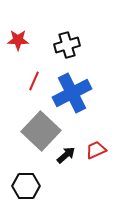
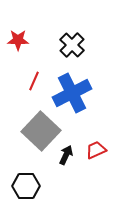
black cross: moved 5 px right; rotated 30 degrees counterclockwise
black arrow: rotated 24 degrees counterclockwise
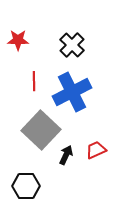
red line: rotated 24 degrees counterclockwise
blue cross: moved 1 px up
gray square: moved 1 px up
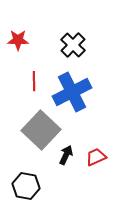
black cross: moved 1 px right
red trapezoid: moved 7 px down
black hexagon: rotated 12 degrees clockwise
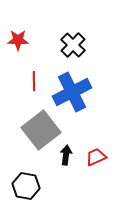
gray square: rotated 9 degrees clockwise
black arrow: rotated 18 degrees counterclockwise
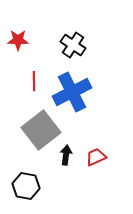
black cross: rotated 10 degrees counterclockwise
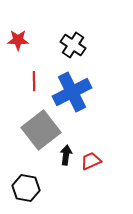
red trapezoid: moved 5 px left, 4 px down
black hexagon: moved 2 px down
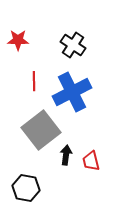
red trapezoid: rotated 80 degrees counterclockwise
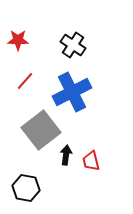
red line: moved 9 px left; rotated 42 degrees clockwise
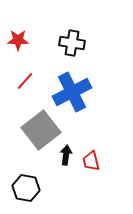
black cross: moved 1 px left, 2 px up; rotated 25 degrees counterclockwise
